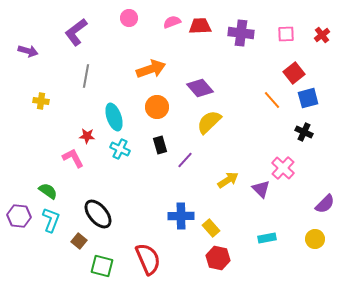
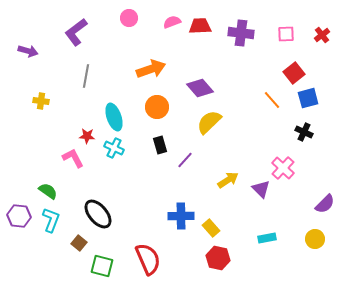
cyan cross: moved 6 px left, 1 px up
brown square: moved 2 px down
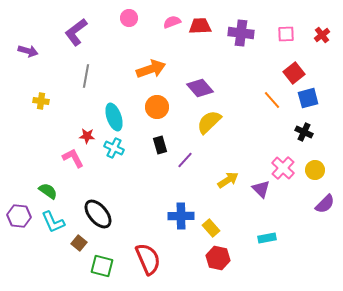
cyan L-shape: moved 2 px right, 2 px down; rotated 135 degrees clockwise
yellow circle: moved 69 px up
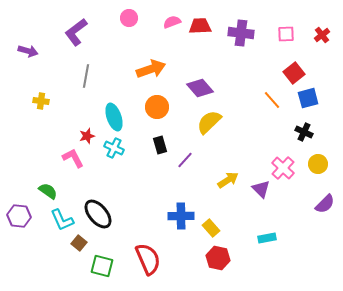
red star: rotated 21 degrees counterclockwise
yellow circle: moved 3 px right, 6 px up
cyan L-shape: moved 9 px right, 2 px up
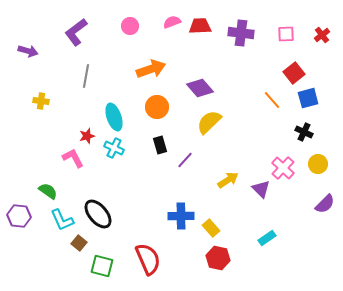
pink circle: moved 1 px right, 8 px down
cyan rectangle: rotated 24 degrees counterclockwise
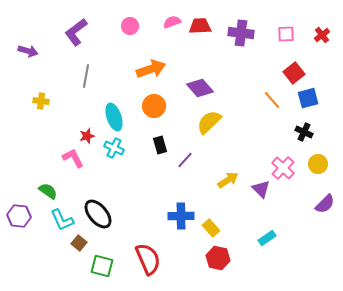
orange circle: moved 3 px left, 1 px up
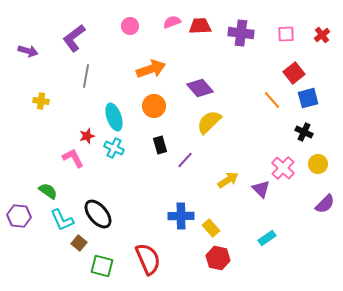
purple L-shape: moved 2 px left, 6 px down
